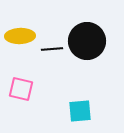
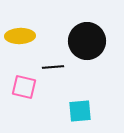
black line: moved 1 px right, 18 px down
pink square: moved 3 px right, 2 px up
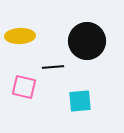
cyan square: moved 10 px up
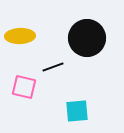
black circle: moved 3 px up
black line: rotated 15 degrees counterclockwise
cyan square: moved 3 px left, 10 px down
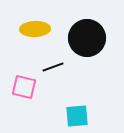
yellow ellipse: moved 15 px right, 7 px up
cyan square: moved 5 px down
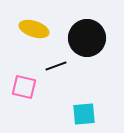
yellow ellipse: moved 1 px left; rotated 20 degrees clockwise
black line: moved 3 px right, 1 px up
cyan square: moved 7 px right, 2 px up
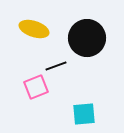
pink square: moved 12 px right; rotated 35 degrees counterclockwise
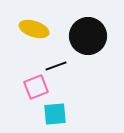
black circle: moved 1 px right, 2 px up
cyan square: moved 29 px left
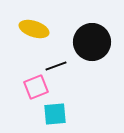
black circle: moved 4 px right, 6 px down
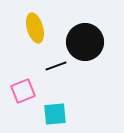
yellow ellipse: moved 1 px right, 1 px up; rotated 56 degrees clockwise
black circle: moved 7 px left
pink square: moved 13 px left, 4 px down
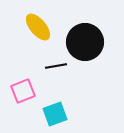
yellow ellipse: moved 3 px right, 1 px up; rotated 24 degrees counterclockwise
black line: rotated 10 degrees clockwise
cyan square: rotated 15 degrees counterclockwise
